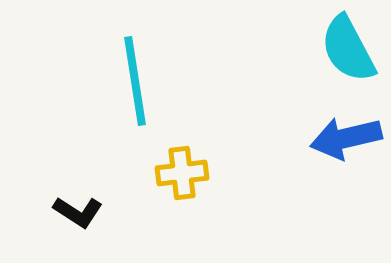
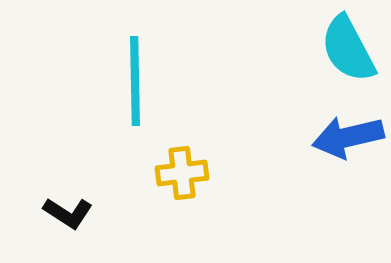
cyan line: rotated 8 degrees clockwise
blue arrow: moved 2 px right, 1 px up
black L-shape: moved 10 px left, 1 px down
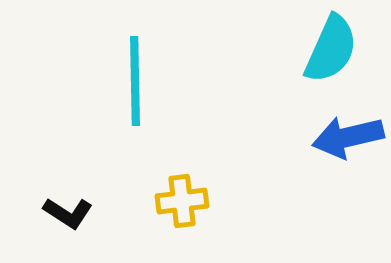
cyan semicircle: moved 17 px left; rotated 128 degrees counterclockwise
yellow cross: moved 28 px down
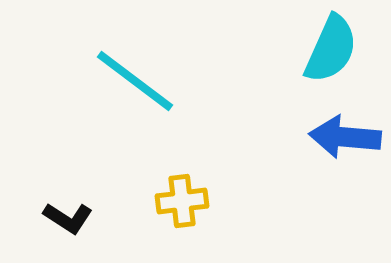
cyan line: rotated 52 degrees counterclockwise
blue arrow: moved 3 px left; rotated 18 degrees clockwise
black L-shape: moved 5 px down
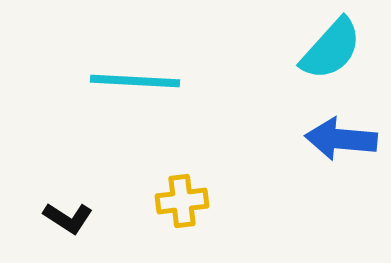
cyan semicircle: rotated 18 degrees clockwise
cyan line: rotated 34 degrees counterclockwise
blue arrow: moved 4 px left, 2 px down
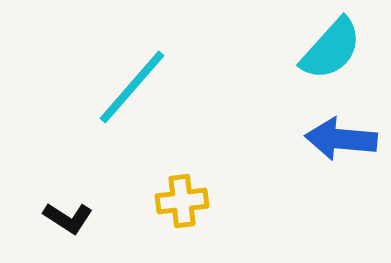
cyan line: moved 3 px left, 6 px down; rotated 52 degrees counterclockwise
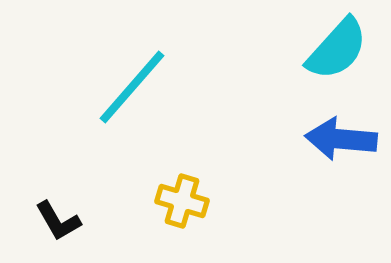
cyan semicircle: moved 6 px right
yellow cross: rotated 24 degrees clockwise
black L-shape: moved 10 px left, 3 px down; rotated 27 degrees clockwise
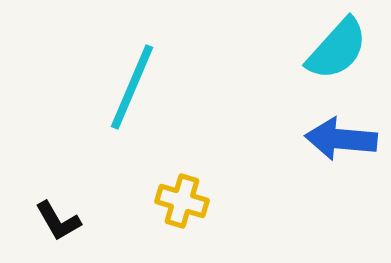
cyan line: rotated 18 degrees counterclockwise
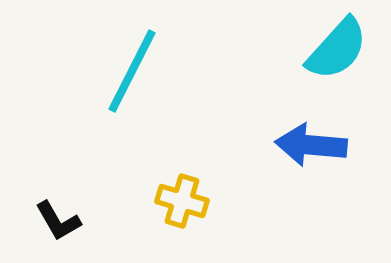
cyan line: moved 16 px up; rotated 4 degrees clockwise
blue arrow: moved 30 px left, 6 px down
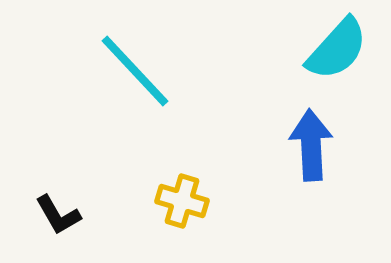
cyan line: moved 3 px right; rotated 70 degrees counterclockwise
blue arrow: rotated 82 degrees clockwise
black L-shape: moved 6 px up
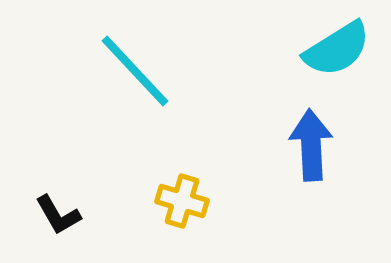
cyan semicircle: rotated 16 degrees clockwise
